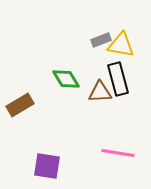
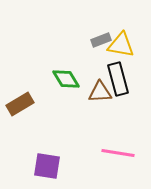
brown rectangle: moved 1 px up
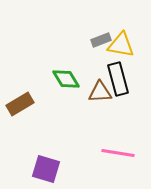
purple square: moved 1 px left, 3 px down; rotated 8 degrees clockwise
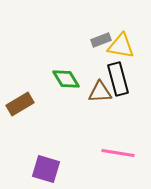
yellow triangle: moved 1 px down
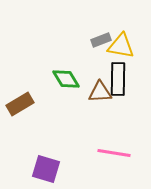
black rectangle: rotated 16 degrees clockwise
pink line: moved 4 px left
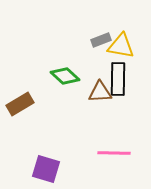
green diamond: moved 1 px left, 3 px up; rotated 16 degrees counterclockwise
pink line: rotated 8 degrees counterclockwise
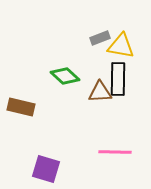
gray rectangle: moved 1 px left, 2 px up
brown rectangle: moved 1 px right, 3 px down; rotated 44 degrees clockwise
pink line: moved 1 px right, 1 px up
